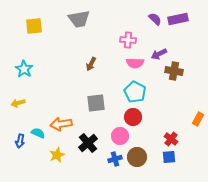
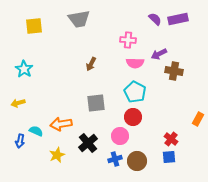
cyan semicircle: moved 2 px left, 2 px up
brown circle: moved 4 px down
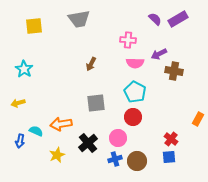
purple rectangle: rotated 18 degrees counterclockwise
pink circle: moved 2 px left, 2 px down
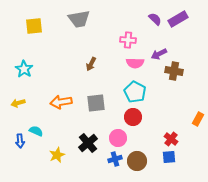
orange arrow: moved 22 px up
blue arrow: rotated 16 degrees counterclockwise
